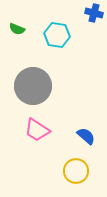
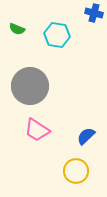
gray circle: moved 3 px left
blue semicircle: rotated 84 degrees counterclockwise
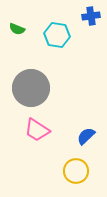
blue cross: moved 3 px left, 3 px down; rotated 24 degrees counterclockwise
gray circle: moved 1 px right, 2 px down
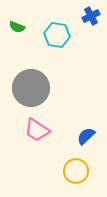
blue cross: rotated 18 degrees counterclockwise
green semicircle: moved 2 px up
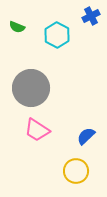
cyan hexagon: rotated 20 degrees clockwise
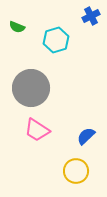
cyan hexagon: moved 1 px left, 5 px down; rotated 15 degrees clockwise
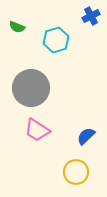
yellow circle: moved 1 px down
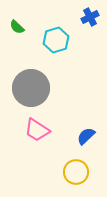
blue cross: moved 1 px left, 1 px down
green semicircle: rotated 21 degrees clockwise
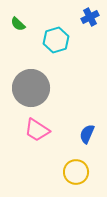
green semicircle: moved 1 px right, 3 px up
blue semicircle: moved 1 px right, 2 px up; rotated 24 degrees counterclockwise
